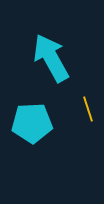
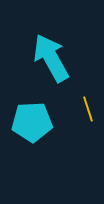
cyan pentagon: moved 1 px up
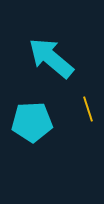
cyan arrow: rotated 21 degrees counterclockwise
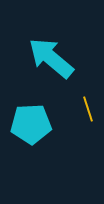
cyan pentagon: moved 1 px left, 2 px down
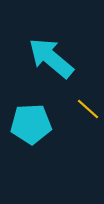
yellow line: rotated 30 degrees counterclockwise
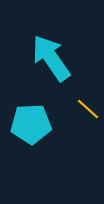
cyan arrow: rotated 15 degrees clockwise
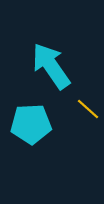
cyan arrow: moved 8 px down
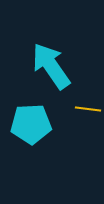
yellow line: rotated 35 degrees counterclockwise
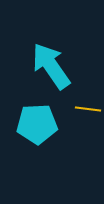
cyan pentagon: moved 6 px right
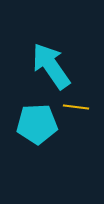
yellow line: moved 12 px left, 2 px up
